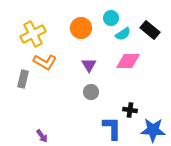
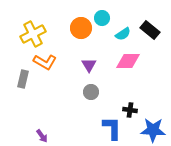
cyan circle: moved 9 px left
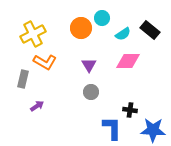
purple arrow: moved 5 px left, 30 px up; rotated 88 degrees counterclockwise
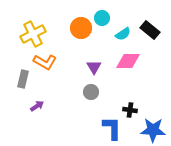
purple triangle: moved 5 px right, 2 px down
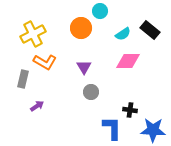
cyan circle: moved 2 px left, 7 px up
purple triangle: moved 10 px left
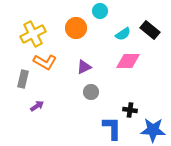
orange circle: moved 5 px left
purple triangle: rotated 35 degrees clockwise
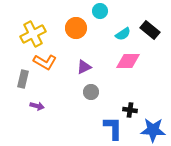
purple arrow: rotated 48 degrees clockwise
blue L-shape: moved 1 px right
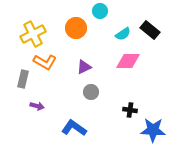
blue L-shape: moved 39 px left; rotated 55 degrees counterclockwise
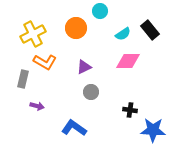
black rectangle: rotated 12 degrees clockwise
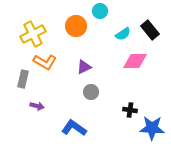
orange circle: moved 2 px up
pink diamond: moved 7 px right
blue star: moved 1 px left, 2 px up
